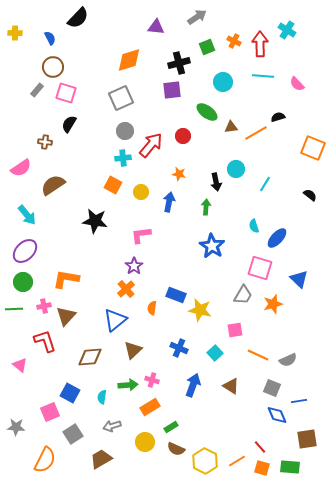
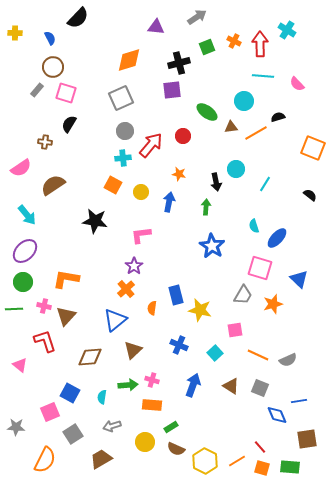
cyan circle at (223, 82): moved 21 px right, 19 px down
blue rectangle at (176, 295): rotated 54 degrees clockwise
pink cross at (44, 306): rotated 24 degrees clockwise
blue cross at (179, 348): moved 3 px up
gray square at (272, 388): moved 12 px left
orange rectangle at (150, 407): moved 2 px right, 2 px up; rotated 36 degrees clockwise
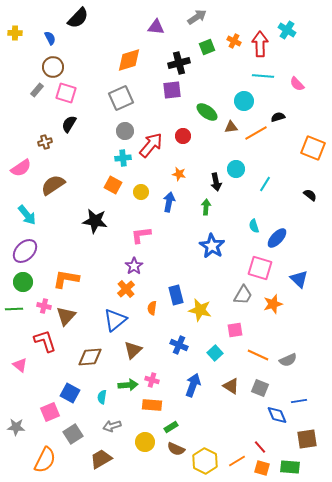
brown cross at (45, 142): rotated 24 degrees counterclockwise
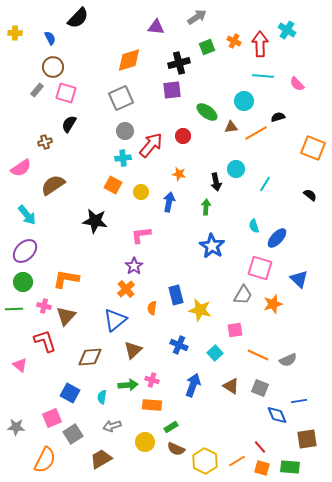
pink square at (50, 412): moved 2 px right, 6 px down
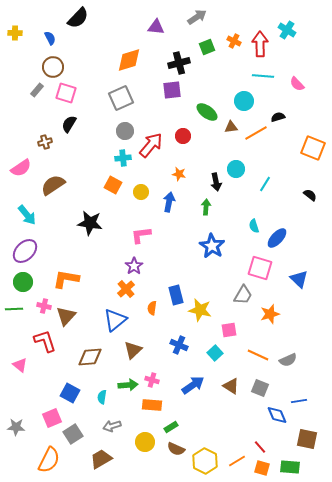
black star at (95, 221): moved 5 px left, 2 px down
orange star at (273, 304): moved 3 px left, 10 px down
pink square at (235, 330): moved 6 px left
blue arrow at (193, 385): rotated 35 degrees clockwise
brown square at (307, 439): rotated 20 degrees clockwise
orange semicircle at (45, 460): moved 4 px right
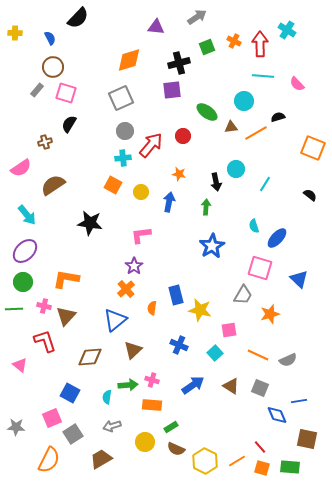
blue star at (212, 246): rotated 10 degrees clockwise
cyan semicircle at (102, 397): moved 5 px right
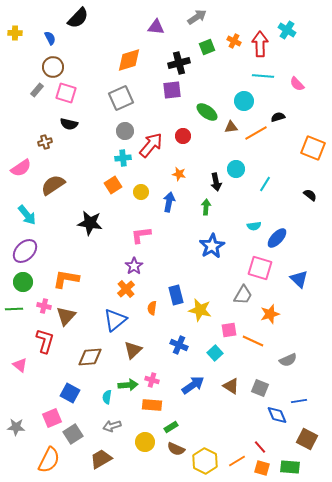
black semicircle at (69, 124): rotated 108 degrees counterclockwise
orange square at (113, 185): rotated 30 degrees clockwise
cyan semicircle at (254, 226): rotated 80 degrees counterclockwise
red L-shape at (45, 341): rotated 35 degrees clockwise
orange line at (258, 355): moved 5 px left, 14 px up
brown square at (307, 439): rotated 15 degrees clockwise
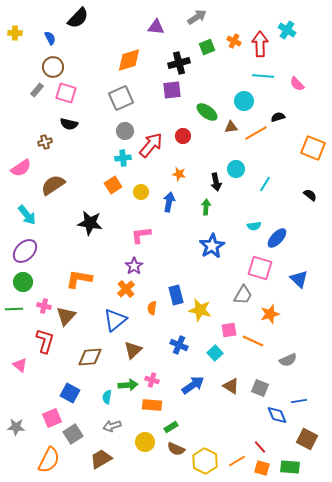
orange L-shape at (66, 279): moved 13 px right
